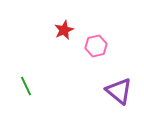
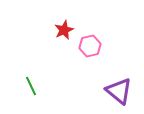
pink hexagon: moved 6 px left
green line: moved 5 px right
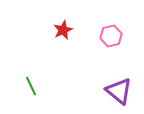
red star: moved 1 px left
pink hexagon: moved 21 px right, 10 px up
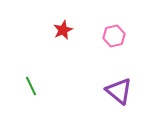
pink hexagon: moved 3 px right
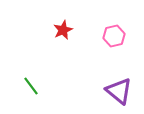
green line: rotated 12 degrees counterclockwise
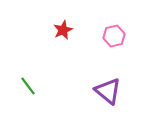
green line: moved 3 px left
purple triangle: moved 11 px left
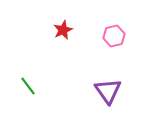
purple triangle: rotated 16 degrees clockwise
